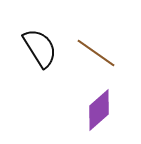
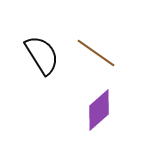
black semicircle: moved 2 px right, 7 px down
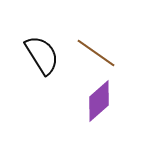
purple diamond: moved 9 px up
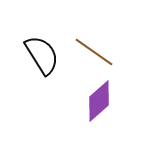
brown line: moved 2 px left, 1 px up
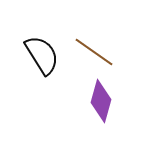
purple diamond: moved 2 px right; rotated 33 degrees counterclockwise
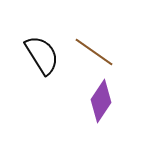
purple diamond: rotated 18 degrees clockwise
